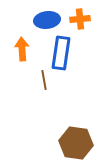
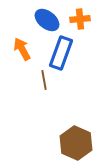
blue ellipse: rotated 45 degrees clockwise
orange arrow: rotated 25 degrees counterclockwise
blue rectangle: rotated 12 degrees clockwise
brown hexagon: rotated 16 degrees clockwise
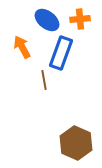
orange arrow: moved 2 px up
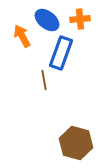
orange arrow: moved 11 px up
brown hexagon: rotated 8 degrees counterclockwise
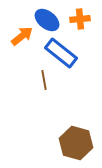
orange arrow: rotated 80 degrees clockwise
blue rectangle: rotated 72 degrees counterclockwise
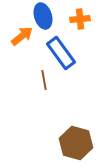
blue ellipse: moved 4 px left, 4 px up; rotated 35 degrees clockwise
blue rectangle: rotated 16 degrees clockwise
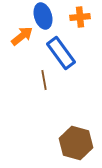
orange cross: moved 2 px up
